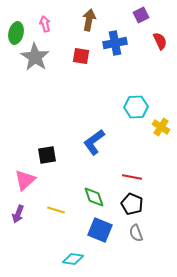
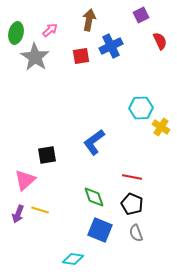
pink arrow: moved 5 px right, 6 px down; rotated 63 degrees clockwise
blue cross: moved 4 px left, 3 px down; rotated 15 degrees counterclockwise
red square: rotated 18 degrees counterclockwise
cyan hexagon: moved 5 px right, 1 px down
yellow line: moved 16 px left
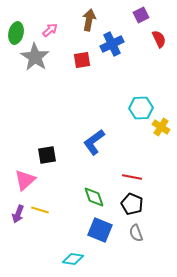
red semicircle: moved 1 px left, 2 px up
blue cross: moved 1 px right, 2 px up
red square: moved 1 px right, 4 px down
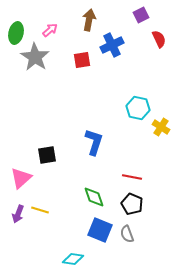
blue cross: moved 1 px down
cyan hexagon: moved 3 px left; rotated 15 degrees clockwise
blue L-shape: rotated 144 degrees clockwise
pink triangle: moved 4 px left, 2 px up
gray semicircle: moved 9 px left, 1 px down
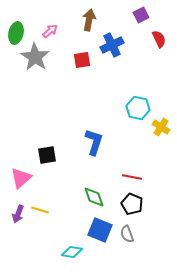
pink arrow: moved 1 px down
cyan diamond: moved 1 px left, 7 px up
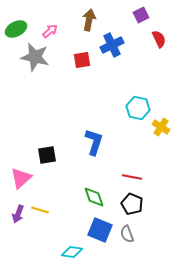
green ellipse: moved 4 px up; rotated 50 degrees clockwise
gray star: rotated 20 degrees counterclockwise
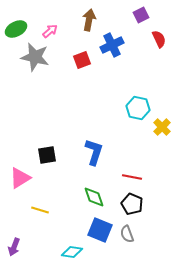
red square: rotated 12 degrees counterclockwise
yellow cross: moved 1 px right; rotated 12 degrees clockwise
blue L-shape: moved 10 px down
pink triangle: moved 1 px left; rotated 10 degrees clockwise
purple arrow: moved 4 px left, 33 px down
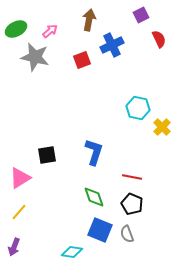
yellow line: moved 21 px left, 2 px down; rotated 66 degrees counterclockwise
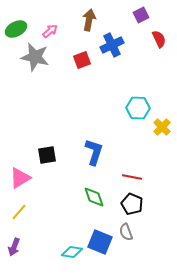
cyan hexagon: rotated 10 degrees counterclockwise
blue square: moved 12 px down
gray semicircle: moved 1 px left, 2 px up
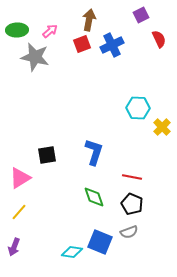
green ellipse: moved 1 px right, 1 px down; rotated 25 degrees clockwise
red square: moved 16 px up
gray semicircle: moved 3 px right; rotated 90 degrees counterclockwise
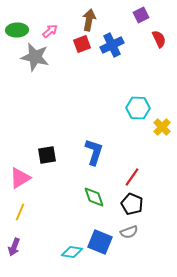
red line: rotated 66 degrees counterclockwise
yellow line: moved 1 px right; rotated 18 degrees counterclockwise
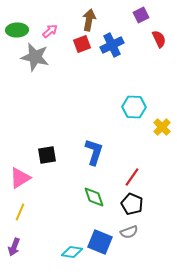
cyan hexagon: moved 4 px left, 1 px up
